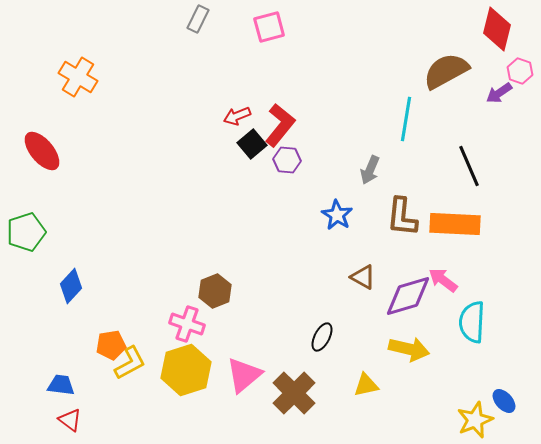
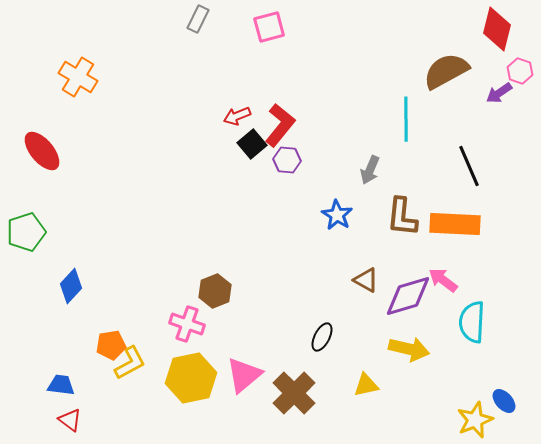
cyan line: rotated 9 degrees counterclockwise
brown triangle: moved 3 px right, 3 px down
yellow hexagon: moved 5 px right, 8 px down; rotated 6 degrees clockwise
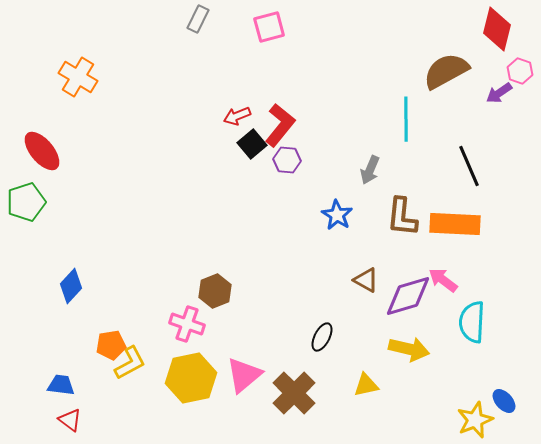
green pentagon: moved 30 px up
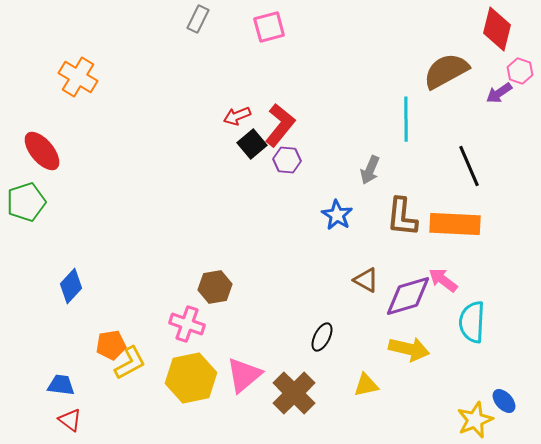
brown hexagon: moved 4 px up; rotated 12 degrees clockwise
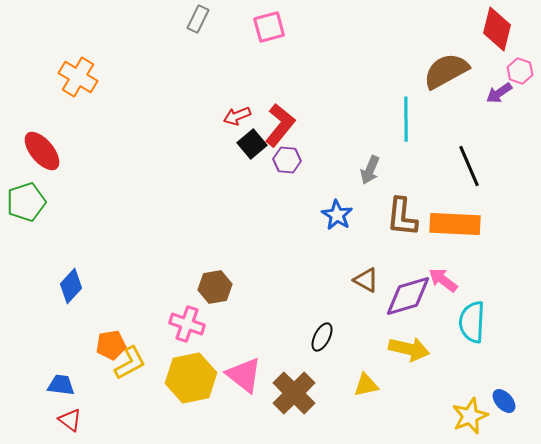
pink triangle: rotated 42 degrees counterclockwise
yellow star: moved 5 px left, 4 px up
